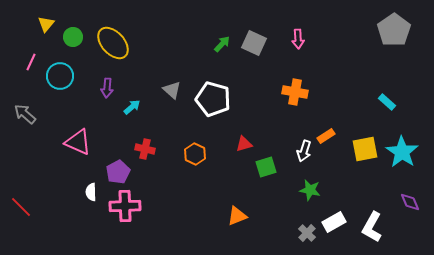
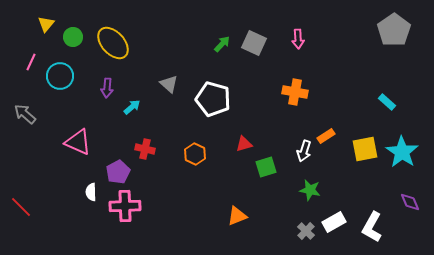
gray triangle: moved 3 px left, 6 px up
gray cross: moved 1 px left, 2 px up
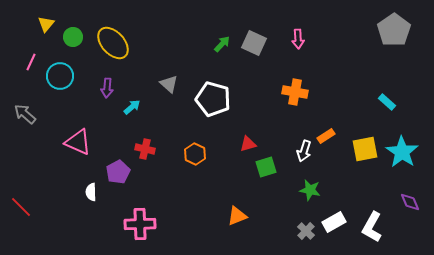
red triangle: moved 4 px right
pink cross: moved 15 px right, 18 px down
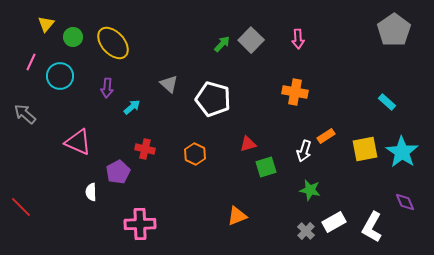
gray square: moved 3 px left, 3 px up; rotated 20 degrees clockwise
purple diamond: moved 5 px left
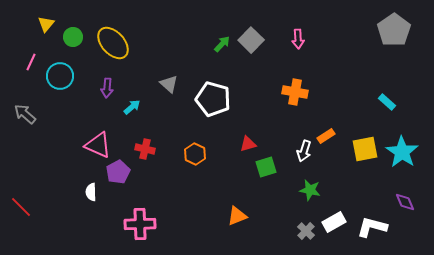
pink triangle: moved 20 px right, 3 px down
white L-shape: rotated 76 degrees clockwise
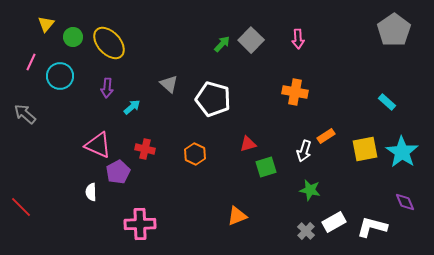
yellow ellipse: moved 4 px left
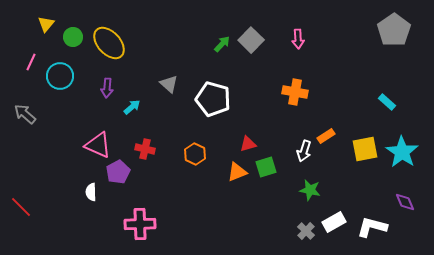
orange triangle: moved 44 px up
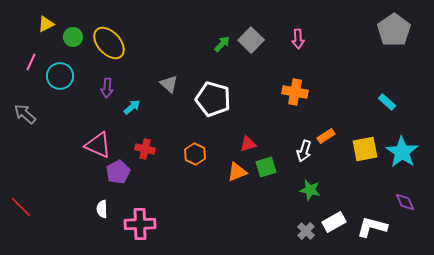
yellow triangle: rotated 24 degrees clockwise
white semicircle: moved 11 px right, 17 px down
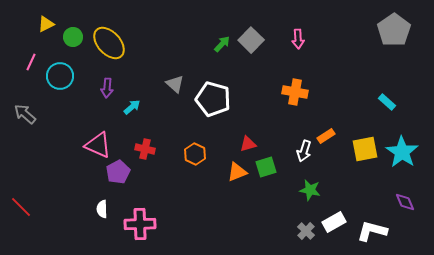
gray triangle: moved 6 px right
white L-shape: moved 4 px down
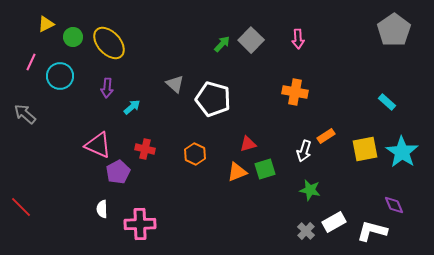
green square: moved 1 px left, 2 px down
purple diamond: moved 11 px left, 3 px down
